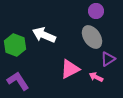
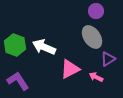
white arrow: moved 12 px down
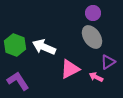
purple circle: moved 3 px left, 2 px down
purple triangle: moved 3 px down
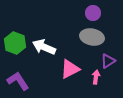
gray ellipse: rotated 45 degrees counterclockwise
green hexagon: moved 2 px up
purple triangle: moved 1 px up
pink arrow: rotated 72 degrees clockwise
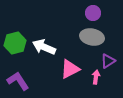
green hexagon: rotated 25 degrees clockwise
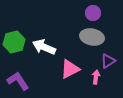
green hexagon: moved 1 px left, 1 px up
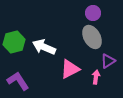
gray ellipse: rotated 50 degrees clockwise
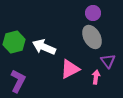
purple triangle: rotated 35 degrees counterclockwise
purple L-shape: rotated 60 degrees clockwise
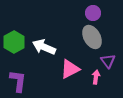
green hexagon: rotated 15 degrees counterclockwise
purple L-shape: rotated 20 degrees counterclockwise
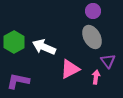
purple circle: moved 2 px up
purple L-shape: rotated 85 degrees counterclockwise
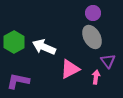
purple circle: moved 2 px down
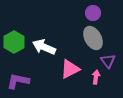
gray ellipse: moved 1 px right, 1 px down
